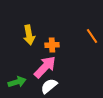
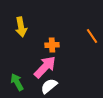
yellow arrow: moved 8 px left, 8 px up
green arrow: rotated 102 degrees counterclockwise
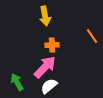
yellow arrow: moved 24 px right, 11 px up
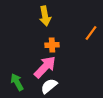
orange line: moved 1 px left, 3 px up; rotated 70 degrees clockwise
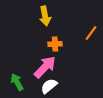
orange cross: moved 3 px right, 1 px up
